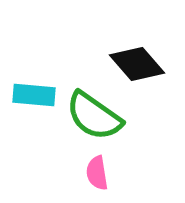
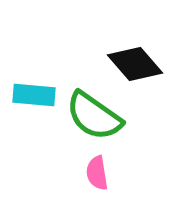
black diamond: moved 2 px left
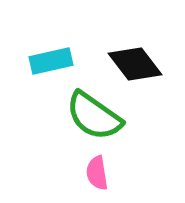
black diamond: rotated 4 degrees clockwise
cyan rectangle: moved 17 px right, 34 px up; rotated 18 degrees counterclockwise
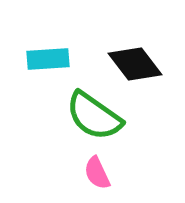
cyan rectangle: moved 3 px left, 2 px up; rotated 9 degrees clockwise
pink semicircle: rotated 16 degrees counterclockwise
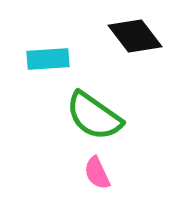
black diamond: moved 28 px up
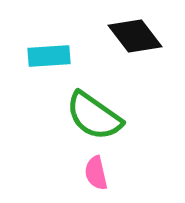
cyan rectangle: moved 1 px right, 3 px up
pink semicircle: moved 1 px left; rotated 12 degrees clockwise
